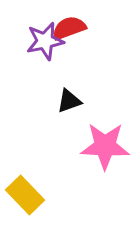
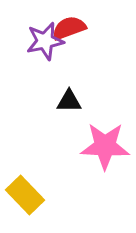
black triangle: rotated 20 degrees clockwise
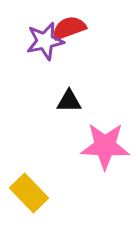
yellow rectangle: moved 4 px right, 2 px up
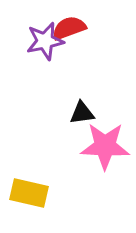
black triangle: moved 13 px right, 12 px down; rotated 8 degrees counterclockwise
yellow rectangle: rotated 33 degrees counterclockwise
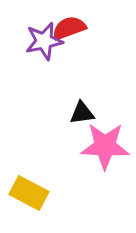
purple star: moved 1 px left
yellow rectangle: rotated 15 degrees clockwise
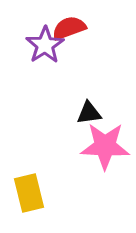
purple star: moved 1 px right, 4 px down; rotated 21 degrees counterclockwise
black triangle: moved 7 px right
yellow rectangle: rotated 48 degrees clockwise
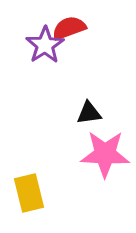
pink star: moved 8 px down
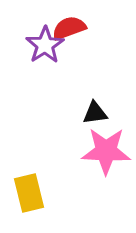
black triangle: moved 6 px right
pink star: moved 1 px right, 3 px up
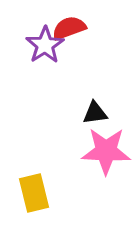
yellow rectangle: moved 5 px right
